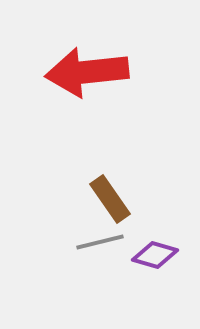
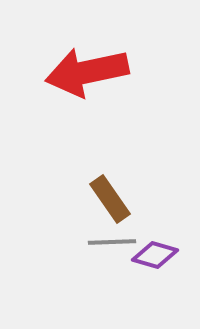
red arrow: rotated 6 degrees counterclockwise
gray line: moved 12 px right; rotated 12 degrees clockwise
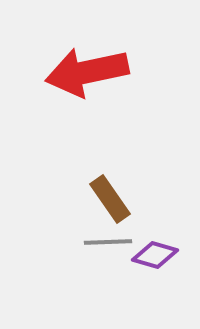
gray line: moved 4 px left
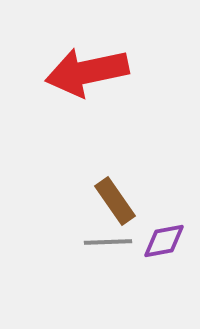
brown rectangle: moved 5 px right, 2 px down
purple diamond: moved 9 px right, 14 px up; rotated 27 degrees counterclockwise
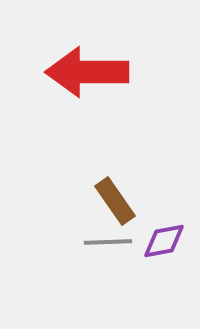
red arrow: rotated 12 degrees clockwise
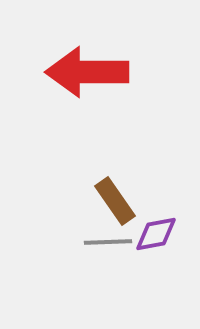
purple diamond: moved 8 px left, 7 px up
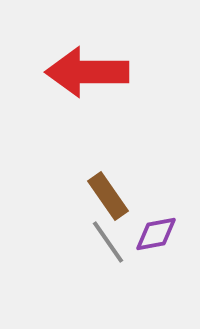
brown rectangle: moved 7 px left, 5 px up
gray line: rotated 57 degrees clockwise
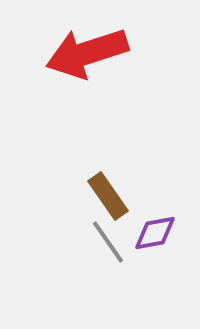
red arrow: moved 19 px up; rotated 18 degrees counterclockwise
purple diamond: moved 1 px left, 1 px up
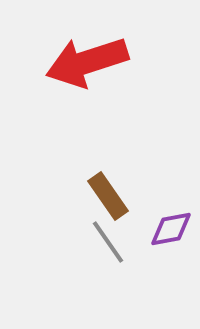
red arrow: moved 9 px down
purple diamond: moved 16 px right, 4 px up
